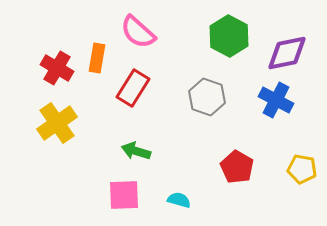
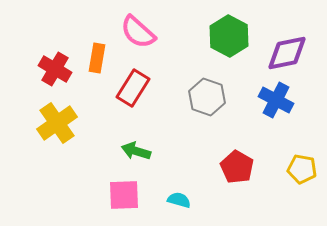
red cross: moved 2 px left, 1 px down
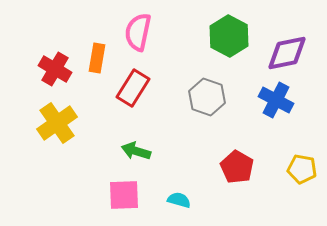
pink semicircle: rotated 60 degrees clockwise
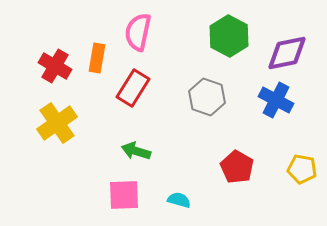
red cross: moved 3 px up
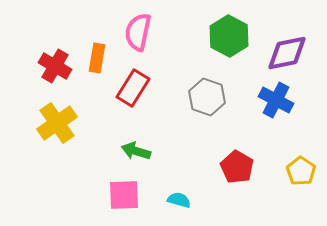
yellow pentagon: moved 1 px left, 2 px down; rotated 24 degrees clockwise
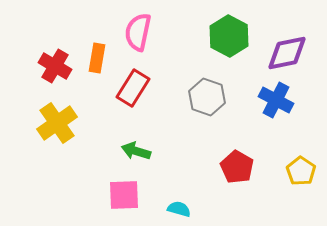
cyan semicircle: moved 9 px down
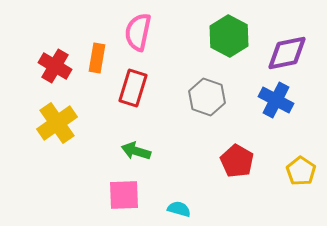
red rectangle: rotated 15 degrees counterclockwise
red pentagon: moved 6 px up
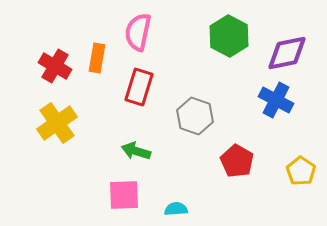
red rectangle: moved 6 px right, 1 px up
gray hexagon: moved 12 px left, 19 px down
cyan semicircle: moved 3 px left; rotated 20 degrees counterclockwise
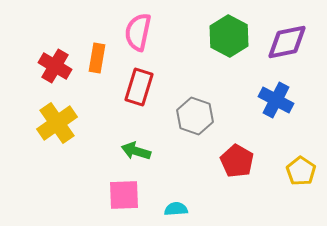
purple diamond: moved 11 px up
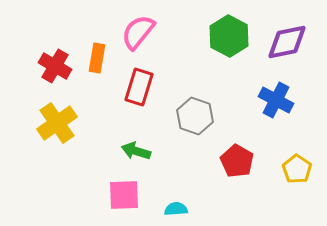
pink semicircle: rotated 27 degrees clockwise
yellow pentagon: moved 4 px left, 2 px up
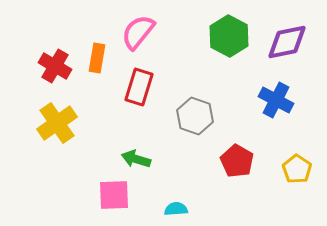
green arrow: moved 8 px down
pink square: moved 10 px left
